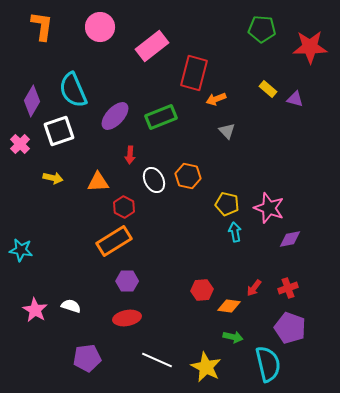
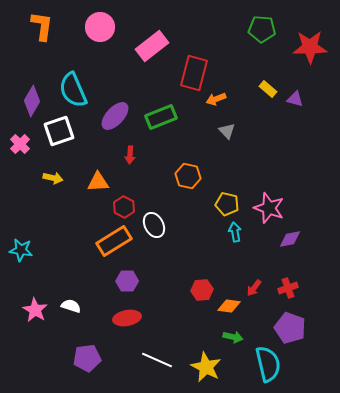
white ellipse at (154, 180): moved 45 px down
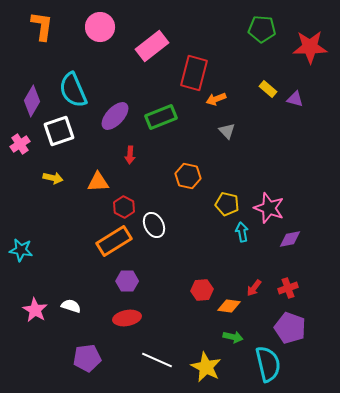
pink cross at (20, 144): rotated 12 degrees clockwise
cyan arrow at (235, 232): moved 7 px right
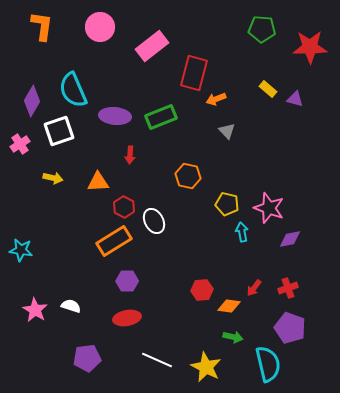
purple ellipse at (115, 116): rotated 52 degrees clockwise
white ellipse at (154, 225): moved 4 px up
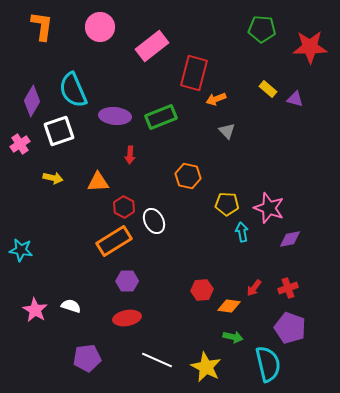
yellow pentagon at (227, 204): rotated 10 degrees counterclockwise
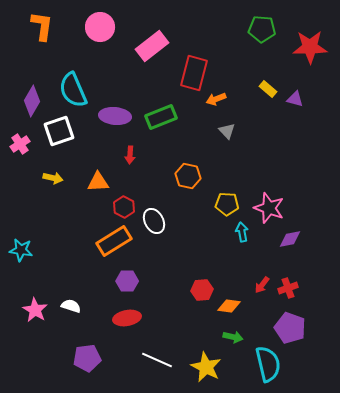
red arrow at (254, 288): moved 8 px right, 3 px up
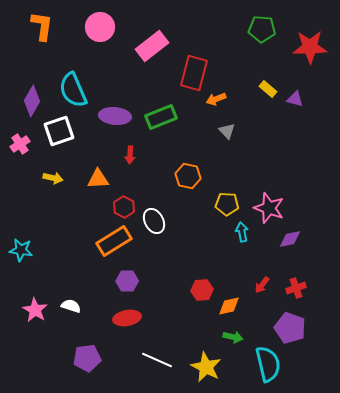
orange triangle at (98, 182): moved 3 px up
red cross at (288, 288): moved 8 px right
orange diamond at (229, 306): rotated 20 degrees counterclockwise
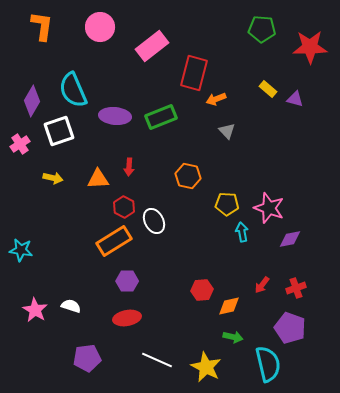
red arrow at (130, 155): moved 1 px left, 12 px down
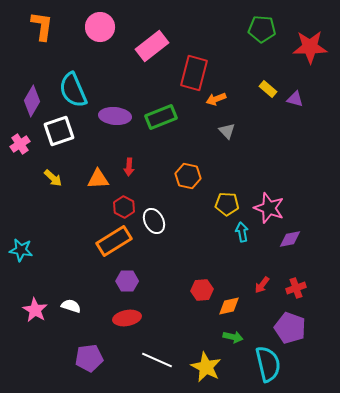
yellow arrow at (53, 178): rotated 30 degrees clockwise
purple pentagon at (87, 358): moved 2 px right
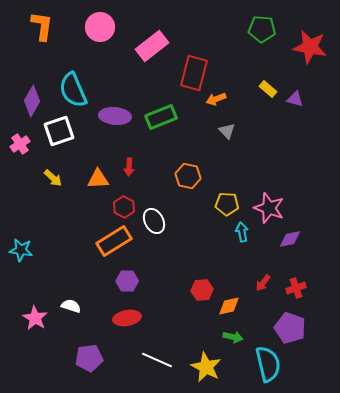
red star at (310, 47): rotated 12 degrees clockwise
red arrow at (262, 285): moved 1 px right, 2 px up
pink star at (35, 310): moved 8 px down
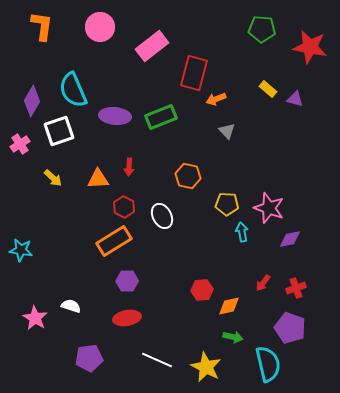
white ellipse at (154, 221): moved 8 px right, 5 px up
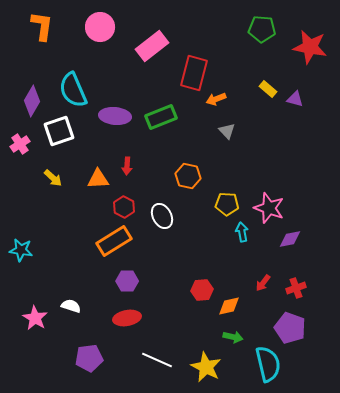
red arrow at (129, 167): moved 2 px left, 1 px up
